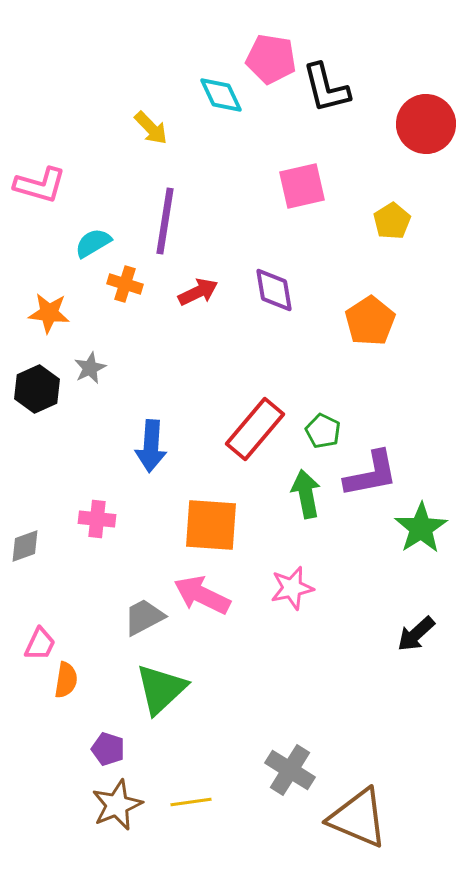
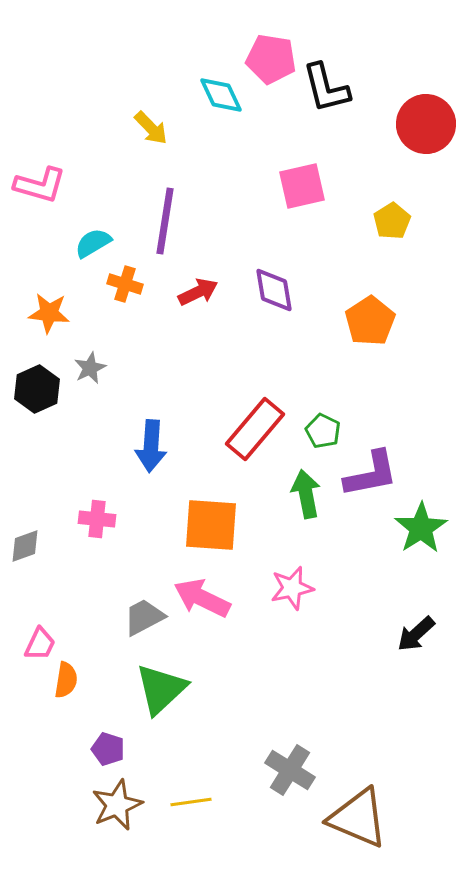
pink arrow: moved 3 px down
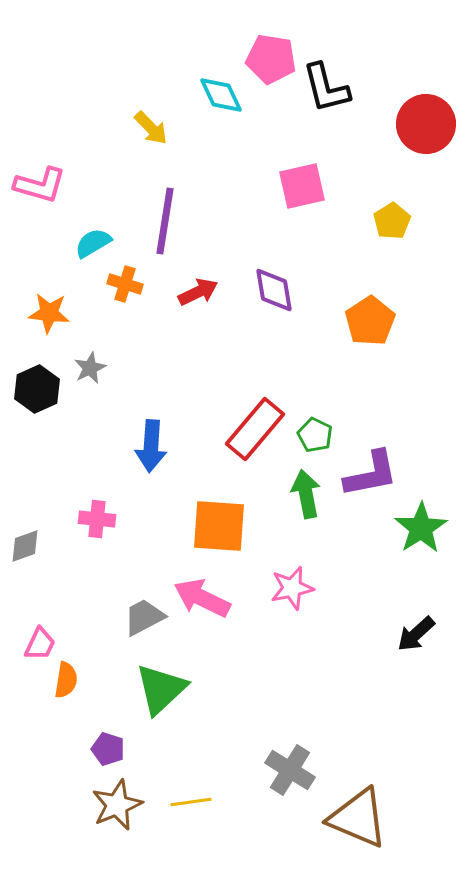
green pentagon: moved 8 px left, 4 px down
orange square: moved 8 px right, 1 px down
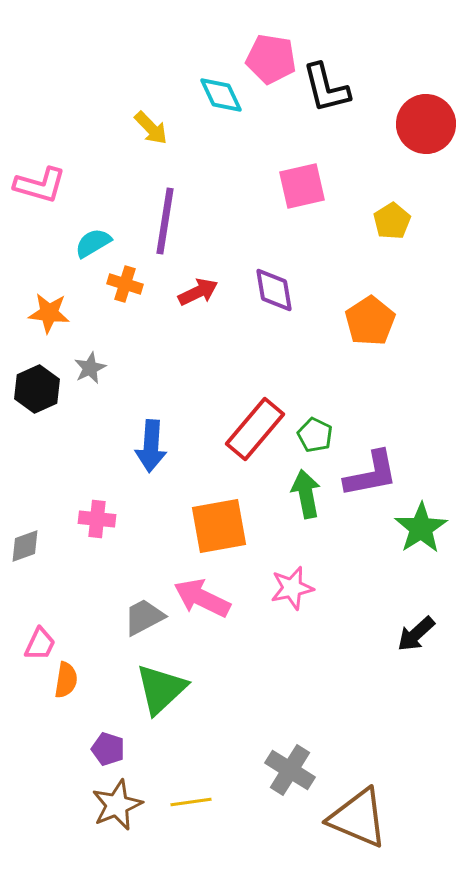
orange square: rotated 14 degrees counterclockwise
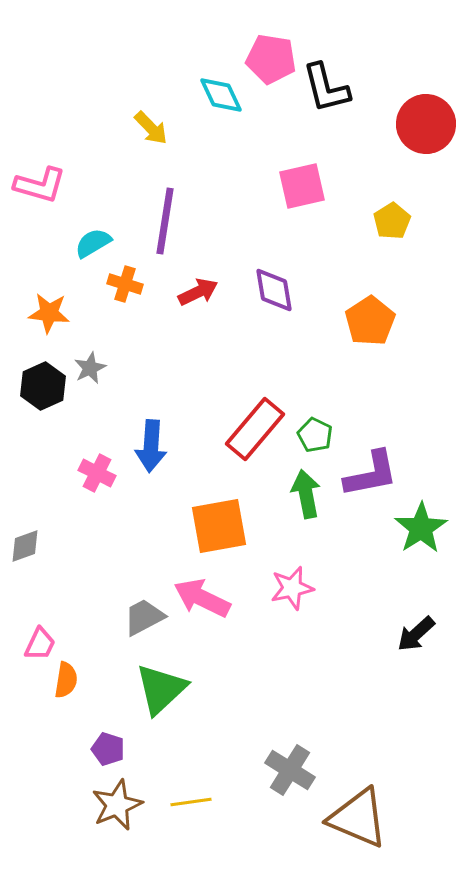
black hexagon: moved 6 px right, 3 px up
pink cross: moved 46 px up; rotated 21 degrees clockwise
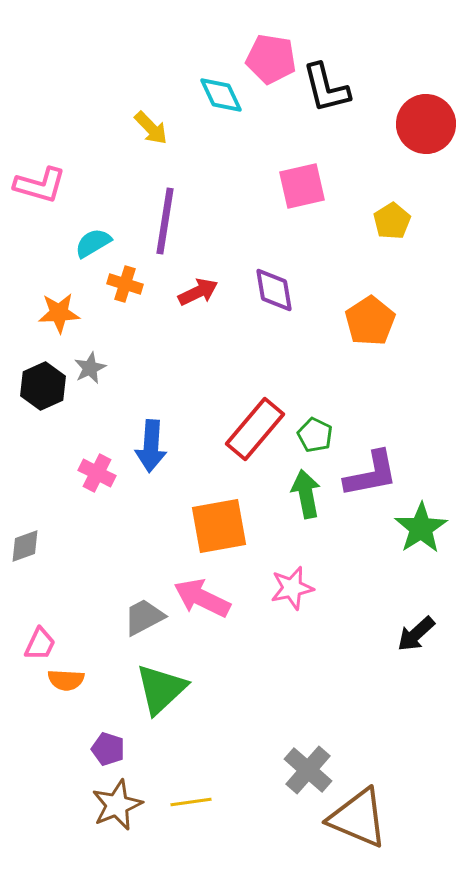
orange star: moved 10 px right; rotated 9 degrees counterclockwise
orange semicircle: rotated 84 degrees clockwise
gray cross: moved 18 px right; rotated 9 degrees clockwise
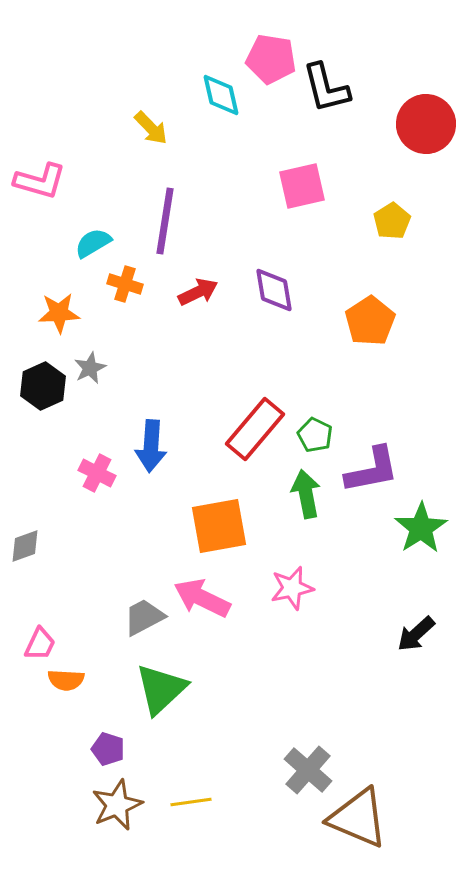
cyan diamond: rotated 12 degrees clockwise
pink L-shape: moved 4 px up
purple L-shape: moved 1 px right, 4 px up
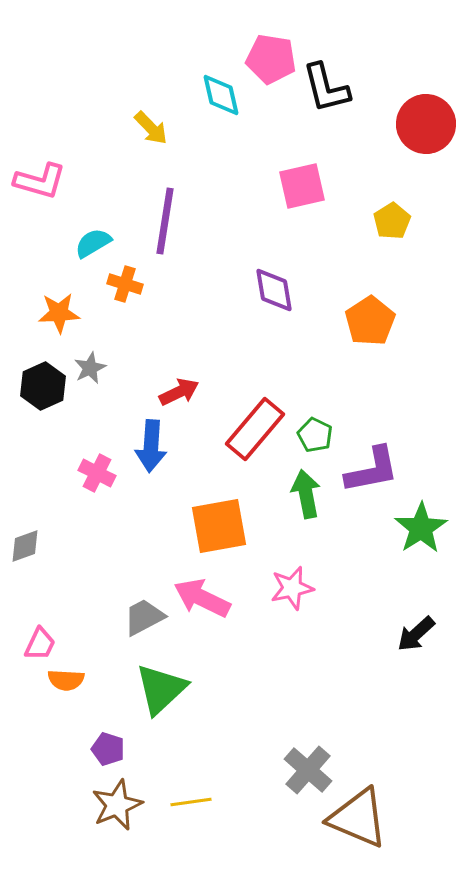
red arrow: moved 19 px left, 100 px down
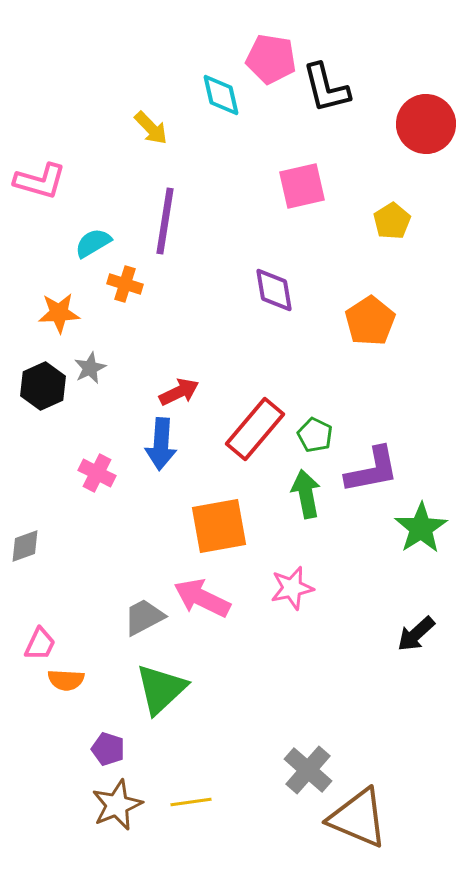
blue arrow: moved 10 px right, 2 px up
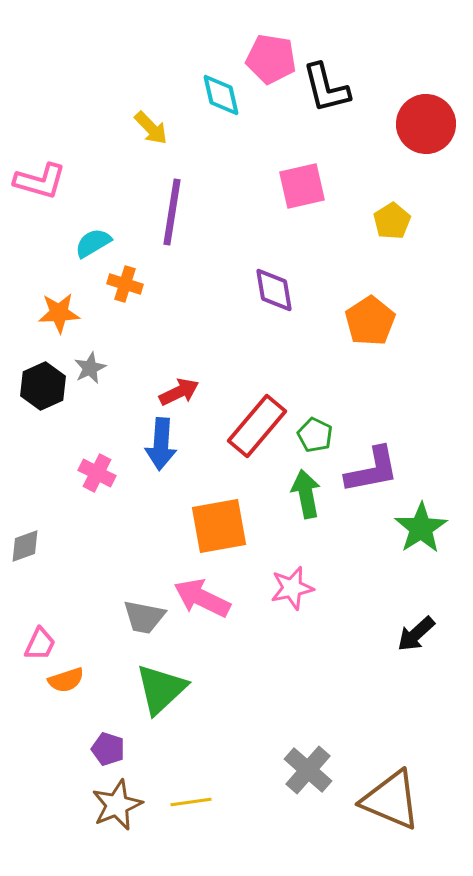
purple line: moved 7 px right, 9 px up
red rectangle: moved 2 px right, 3 px up
gray trapezoid: rotated 141 degrees counterclockwise
orange semicircle: rotated 21 degrees counterclockwise
brown triangle: moved 33 px right, 18 px up
